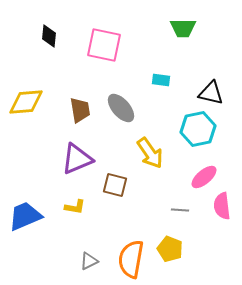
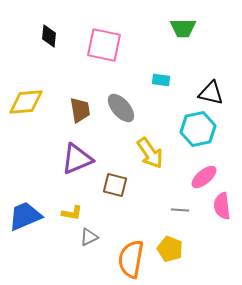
yellow L-shape: moved 3 px left, 6 px down
gray triangle: moved 24 px up
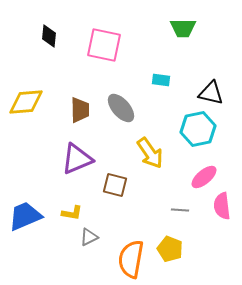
brown trapezoid: rotated 8 degrees clockwise
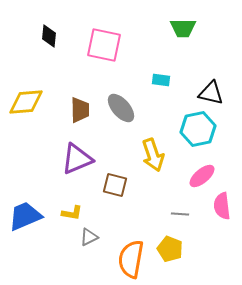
yellow arrow: moved 3 px right, 2 px down; rotated 16 degrees clockwise
pink ellipse: moved 2 px left, 1 px up
gray line: moved 4 px down
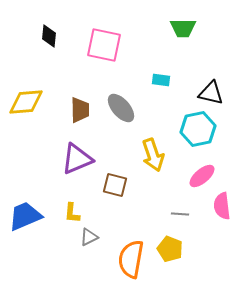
yellow L-shape: rotated 85 degrees clockwise
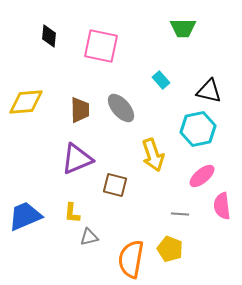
pink square: moved 3 px left, 1 px down
cyan rectangle: rotated 42 degrees clockwise
black triangle: moved 2 px left, 2 px up
gray triangle: rotated 12 degrees clockwise
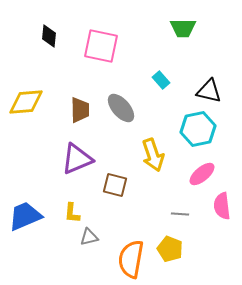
pink ellipse: moved 2 px up
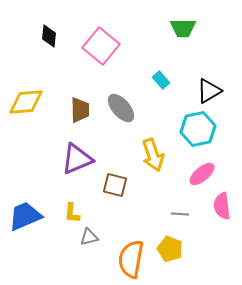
pink square: rotated 27 degrees clockwise
black triangle: rotated 44 degrees counterclockwise
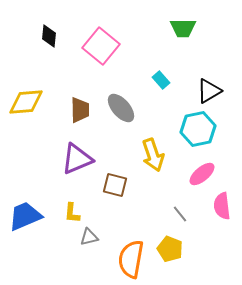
gray line: rotated 48 degrees clockwise
